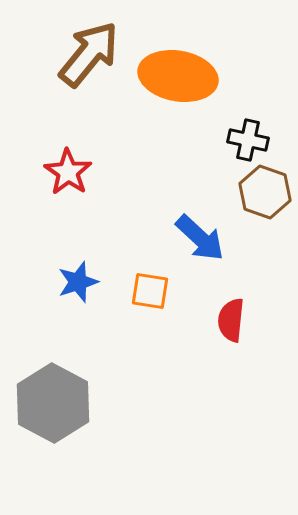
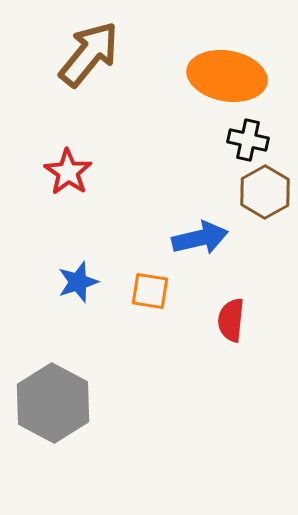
orange ellipse: moved 49 px right
brown hexagon: rotated 12 degrees clockwise
blue arrow: rotated 56 degrees counterclockwise
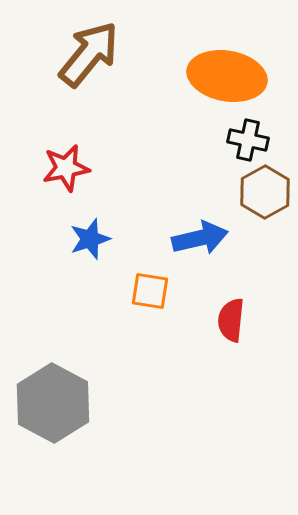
red star: moved 2 px left, 4 px up; rotated 27 degrees clockwise
blue star: moved 12 px right, 43 px up
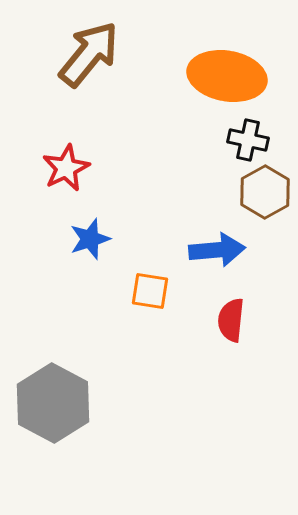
red star: rotated 15 degrees counterclockwise
blue arrow: moved 17 px right, 12 px down; rotated 8 degrees clockwise
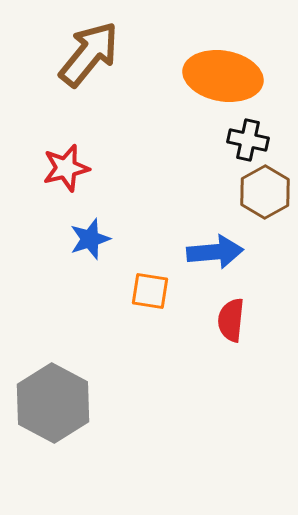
orange ellipse: moved 4 px left
red star: rotated 12 degrees clockwise
blue arrow: moved 2 px left, 2 px down
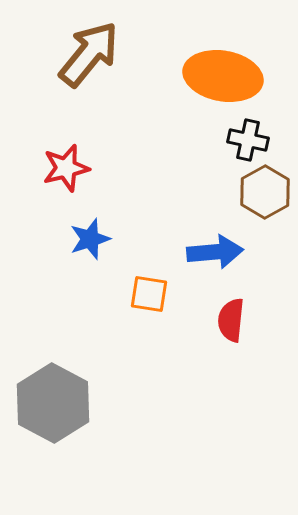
orange square: moved 1 px left, 3 px down
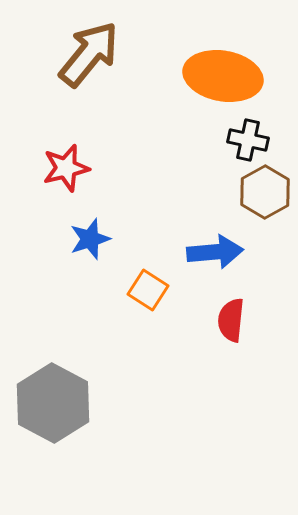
orange square: moved 1 px left, 4 px up; rotated 24 degrees clockwise
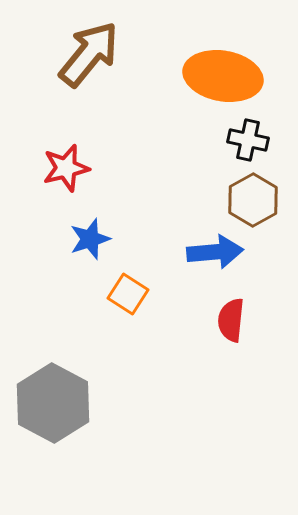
brown hexagon: moved 12 px left, 8 px down
orange square: moved 20 px left, 4 px down
